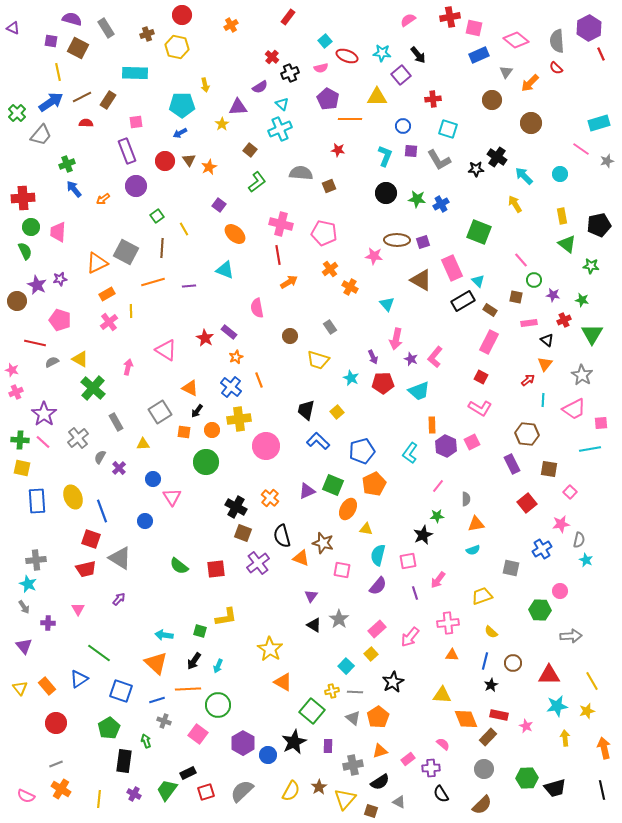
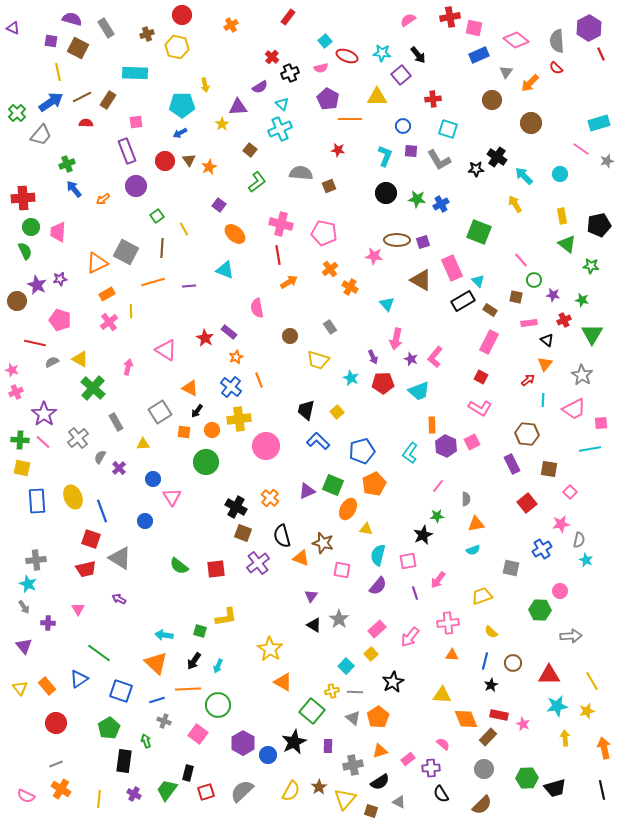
purple arrow at (119, 599): rotated 104 degrees counterclockwise
pink star at (526, 726): moved 3 px left, 2 px up
black rectangle at (188, 773): rotated 49 degrees counterclockwise
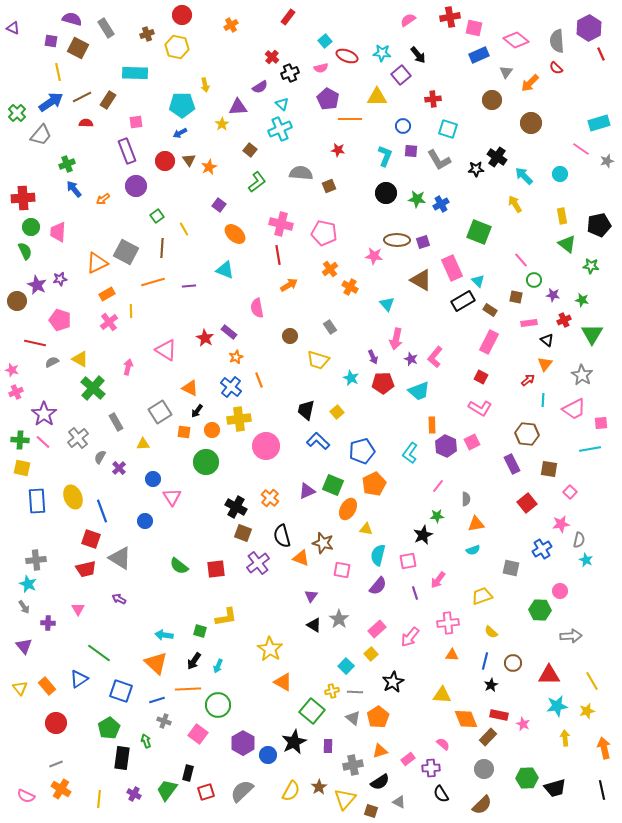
orange arrow at (289, 282): moved 3 px down
black rectangle at (124, 761): moved 2 px left, 3 px up
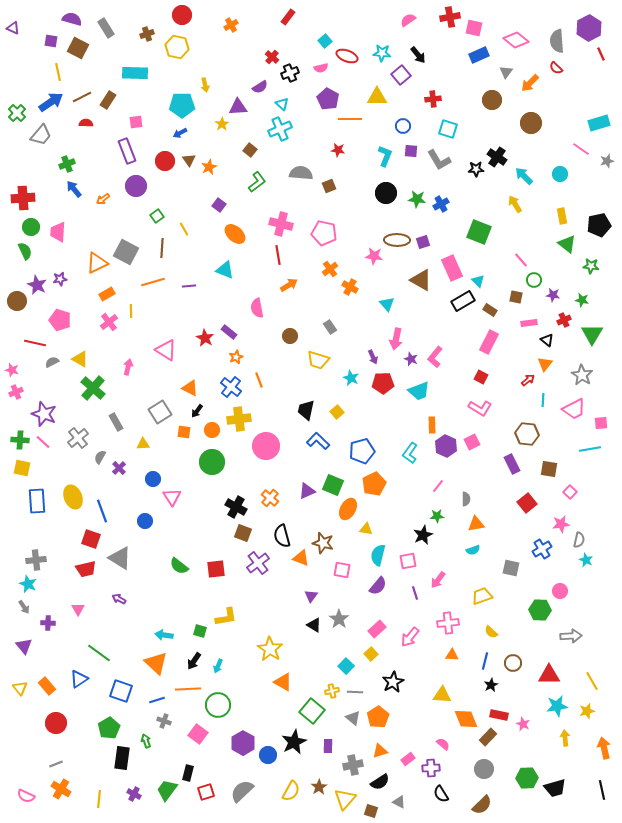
purple star at (44, 414): rotated 15 degrees counterclockwise
green circle at (206, 462): moved 6 px right
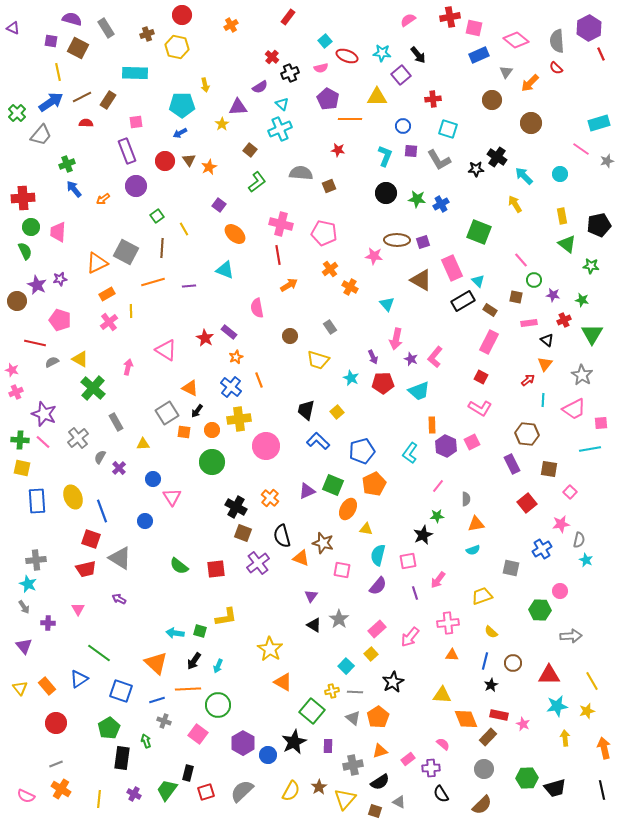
gray square at (160, 412): moved 7 px right, 1 px down
cyan arrow at (164, 635): moved 11 px right, 2 px up
brown square at (371, 811): moved 4 px right
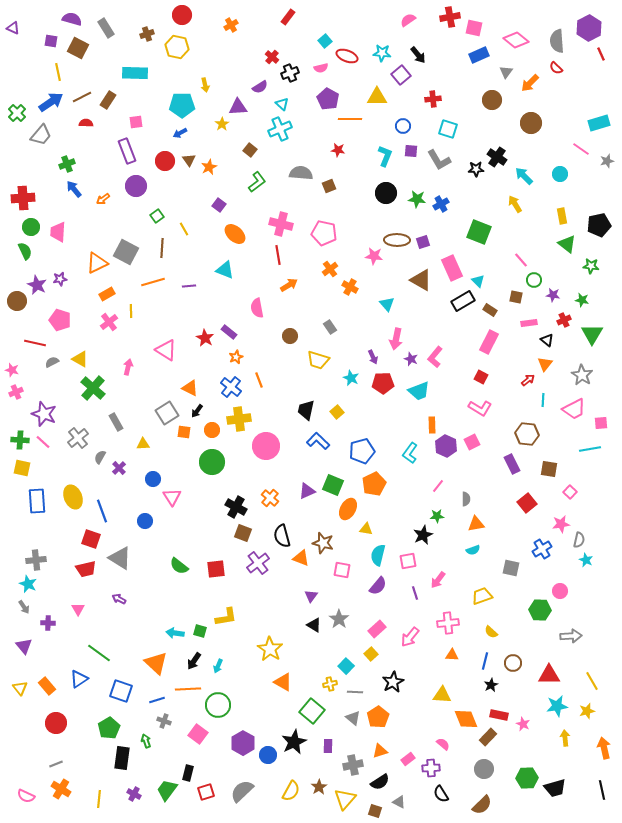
yellow cross at (332, 691): moved 2 px left, 7 px up
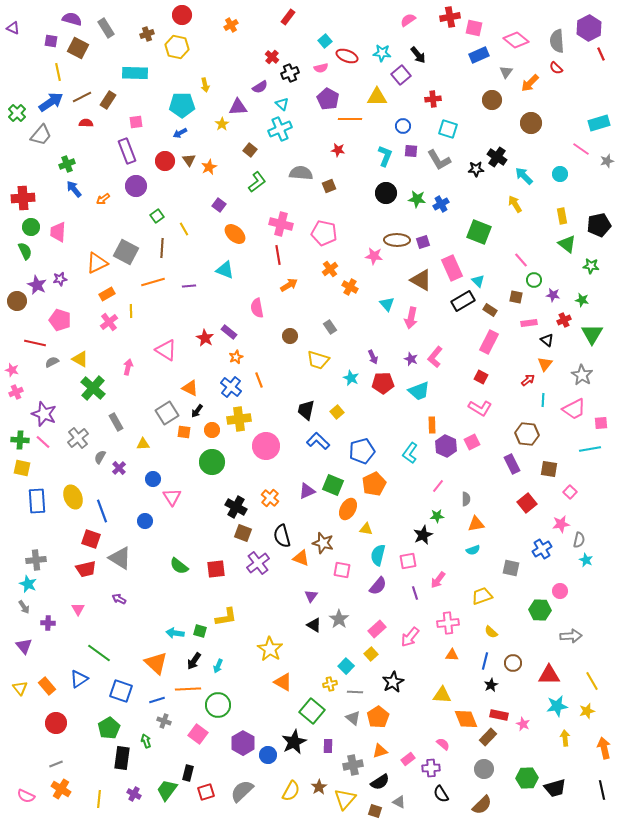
pink arrow at (396, 339): moved 15 px right, 21 px up
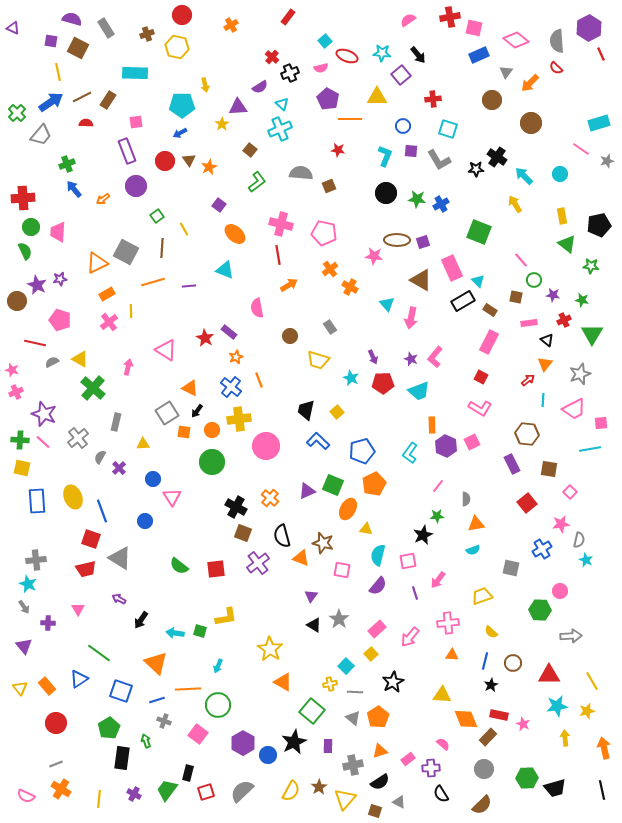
gray star at (582, 375): moved 2 px left, 1 px up; rotated 20 degrees clockwise
gray rectangle at (116, 422): rotated 42 degrees clockwise
black arrow at (194, 661): moved 53 px left, 41 px up
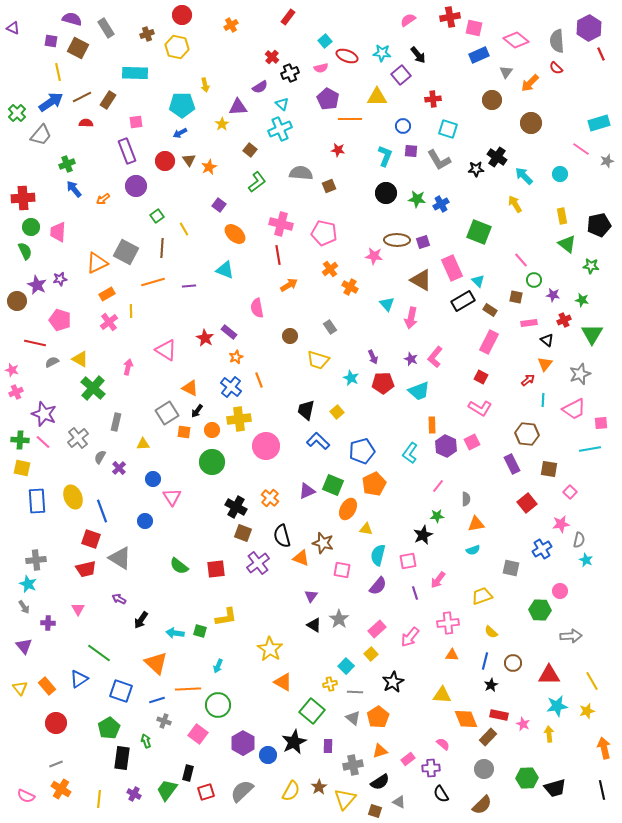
yellow arrow at (565, 738): moved 16 px left, 4 px up
